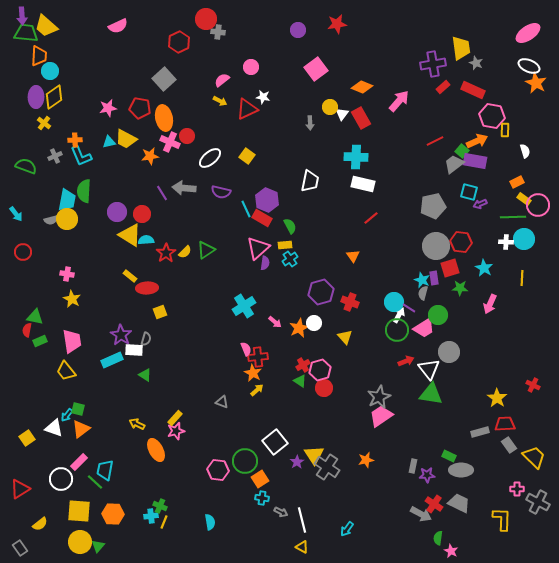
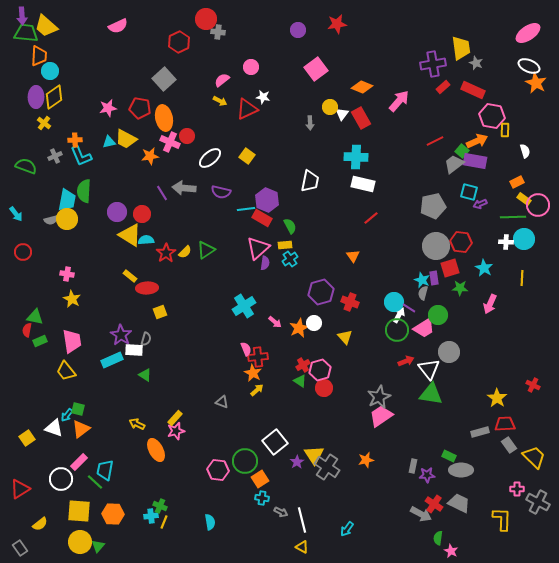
cyan line at (246, 209): rotated 72 degrees counterclockwise
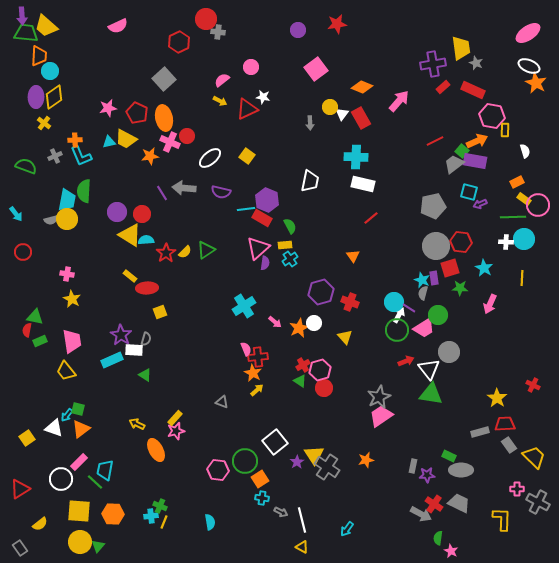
red pentagon at (140, 108): moved 3 px left, 5 px down; rotated 15 degrees clockwise
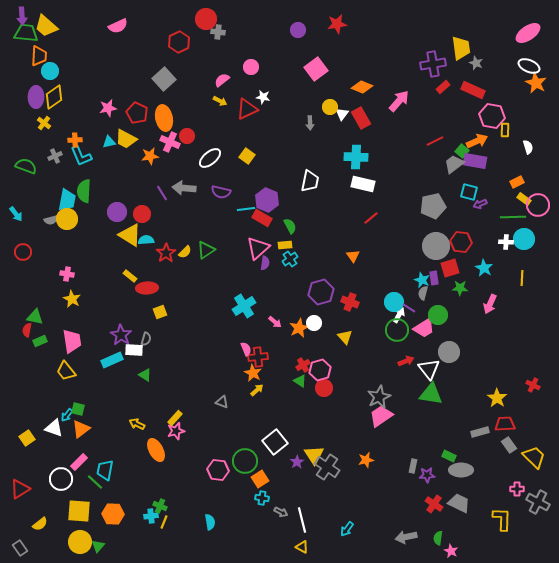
white semicircle at (525, 151): moved 3 px right, 4 px up
gray arrow at (421, 514): moved 15 px left, 23 px down; rotated 140 degrees clockwise
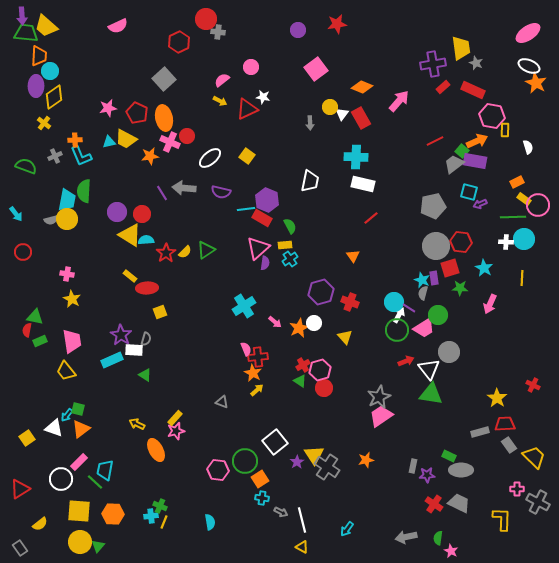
purple ellipse at (36, 97): moved 11 px up
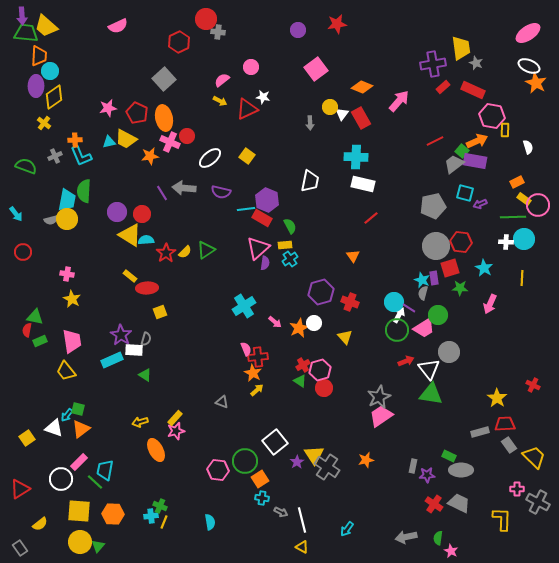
cyan square at (469, 192): moved 4 px left, 1 px down
yellow arrow at (137, 424): moved 3 px right, 2 px up; rotated 42 degrees counterclockwise
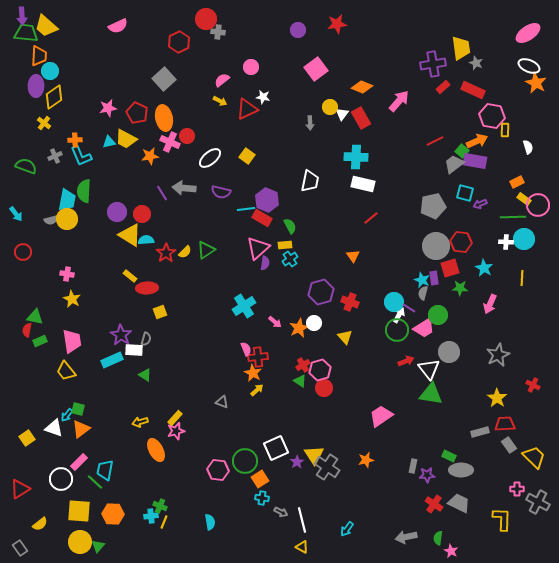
gray star at (379, 397): moved 119 px right, 42 px up
white square at (275, 442): moved 1 px right, 6 px down; rotated 15 degrees clockwise
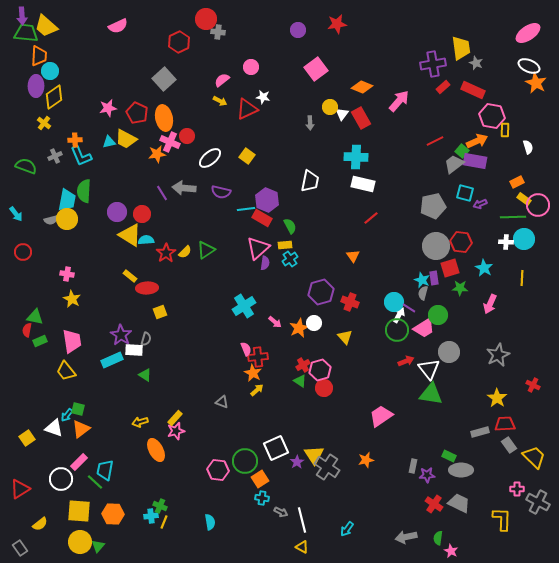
orange star at (150, 156): moved 7 px right, 2 px up
